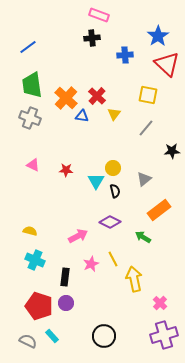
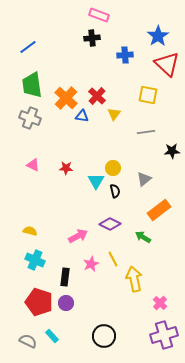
gray line: moved 4 px down; rotated 42 degrees clockwise
red star: moved 2 px up
purple diamond: moved 2 px down
red pentagon: moved 4 px up
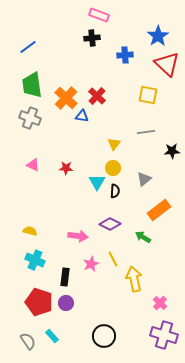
yellow triangle: moved 30 px down
cyan triangle: moved 1 px right, 1 px down
black semicircle: rotated 16 degrees clockwise
pink arrow: rotated 36 degrees clockwise
purple cross: rotated 32 degrees clockwise
gray semicircle: rotated 30 degrees clockwise
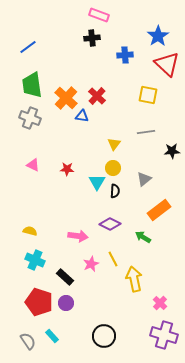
red star: moved 1 px right, 1 px down
black rectangle: rotated 54 degrees counterclockwise
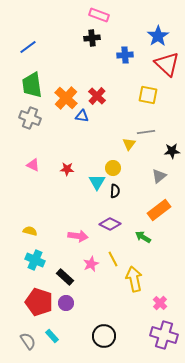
yellow triangle: moved 15 px right
gray triangle: moved 15 px right, 3 px up
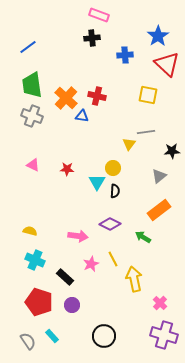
red cross: rotated 30 degrees counterclockwise
gray cross: moved 2 px right, 2 px up
purple circle: moved 6 px right, 2 px down
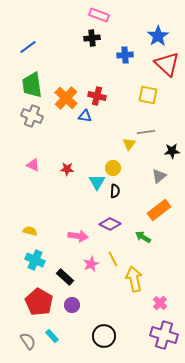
blue triangle: moved 3 px right
red pentagon: rotated 12 degrees clockwise
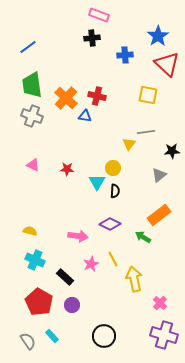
gray triangle: moved 1 px up
orange rectangle: moved 5 px down
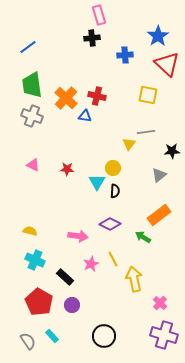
pink rectangle: rotated 54 degrees clockwise
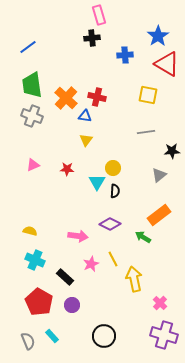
red triangle: rotated 12 degrees counterclockwise
red cross: moved 1 px down
yellow triangle: moved 43 px left, 4 px up
pink triangle: rotated 48 degrees counterclockwise
gray semicircle: rotated 12 degrees clockwise
